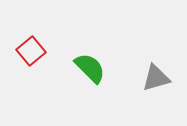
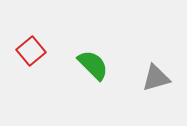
green semicircle: moved 3 px right, 3 px up
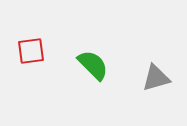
red square: rotated 32 degrees clockwise
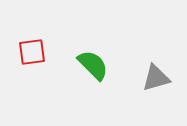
red square: moved 1 px right, 1 px down
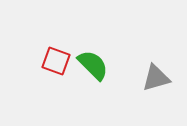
red square: moved 24 px right, 9 px down; rotated 28 degrees clockwise
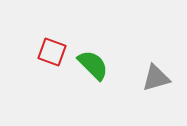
red square: moved 4 px left, 9 px up
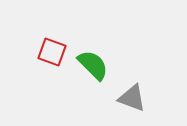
gray triangle: moved 24 px left, 20 px down; rotated 36 degrees clockwise
